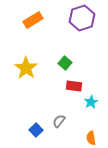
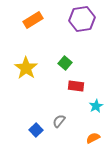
purple hexagon: moved 1 px down; rotated 10 degrees clockwise
red rectangle: moved 2 px right
cyan star: moved 5 px right, 4 px down
orange semicircle: moved 2 px right; rotated 72 degrees clockwise
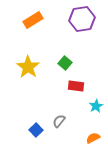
yellow star: moved 2 px right, 1 px up
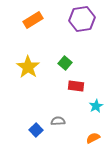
gray semicircle: moved 1 px left; rotated 48 degrees clockwise
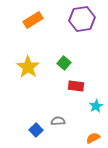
green square: moved 1 px left
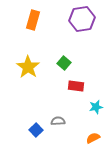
orange rectangle: rotated 42 degrees counterclockwise
cyan star: moved 1 px down; rotated 16 degrees clockwise
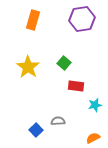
cyan star: moved 1 px left, 2 px up
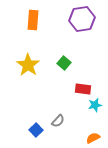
orange rectangle: rotated 12 degrees counterclockwise
yellow star: moved 2 px up
red rectangle: moved 7 px right, 3 px down
gray semicircle: rotated 136 degrees clockwise
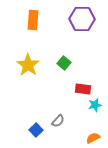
purple hexagon: rotated 10 degrees clockwise
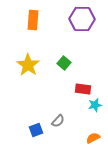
blue square: rotated 24 degrees clockwise
